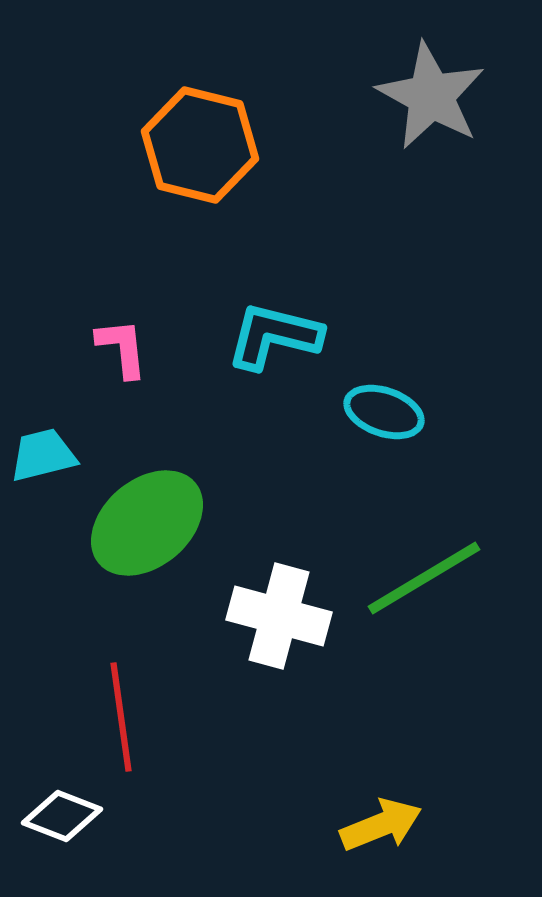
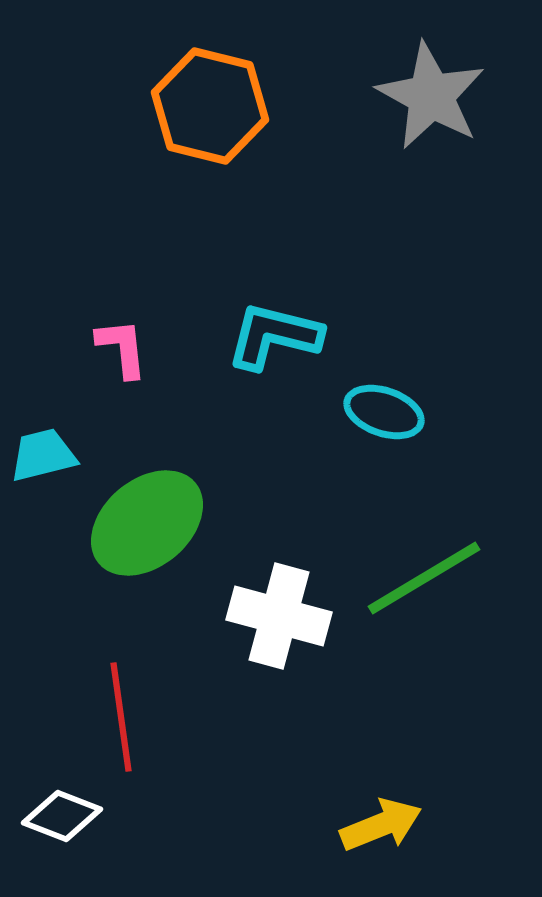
orange hexagon: moved 10 px right, 39 px up
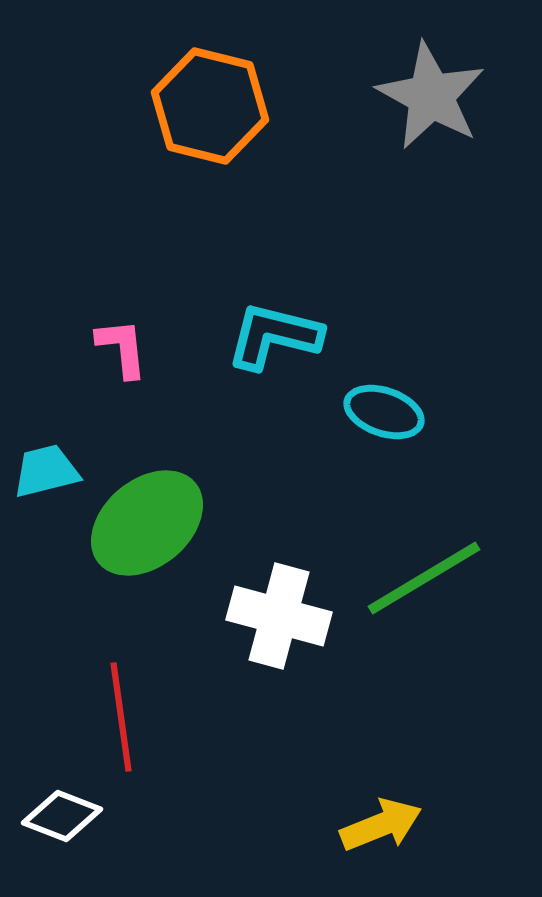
cyan trapezoid: moved 3 px right, 16 px down
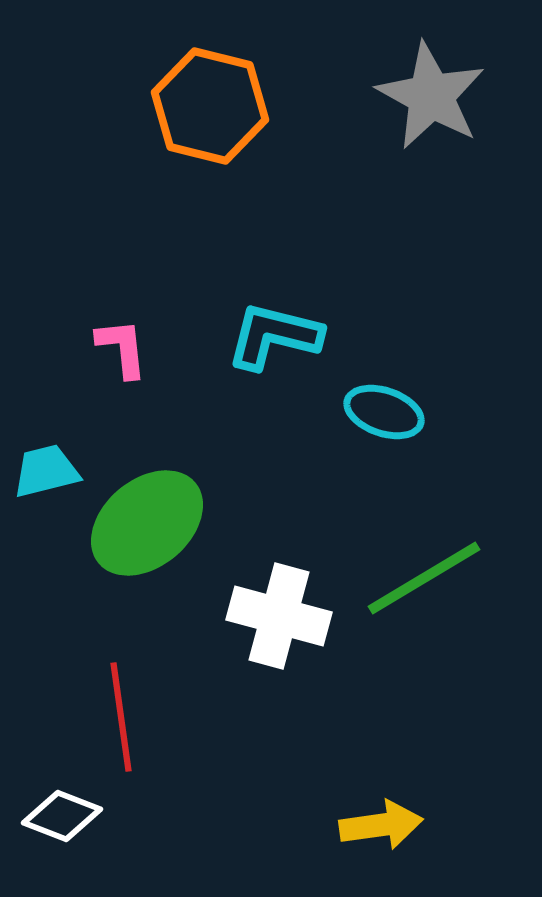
yellow arrow: rotated 14 degrees clockwise
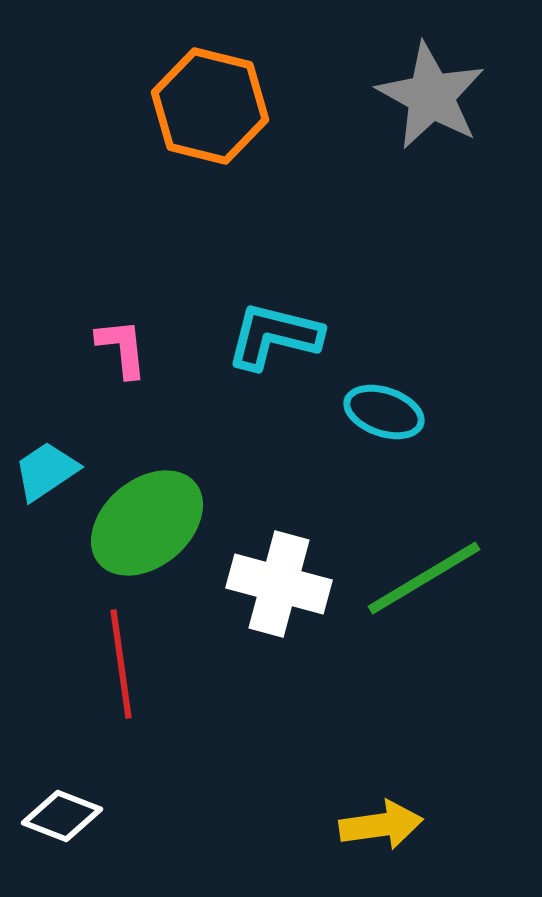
cyan trapezoid: rotated 20 degrees counterclockwise
white cross: moved 32 px up
red line: moved 53 px up
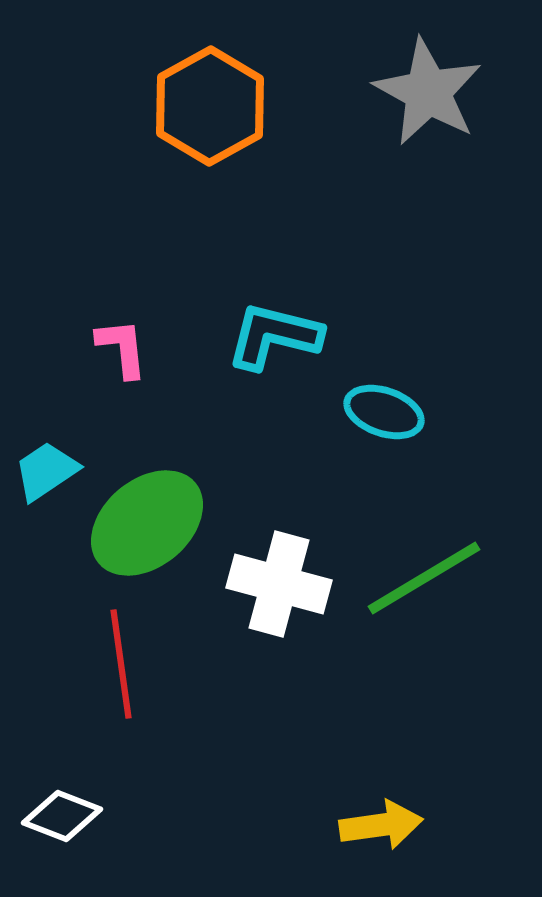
gray star: moved 3 px left, 4 px up
orange hexagon: rotated 17 degrees clockwise
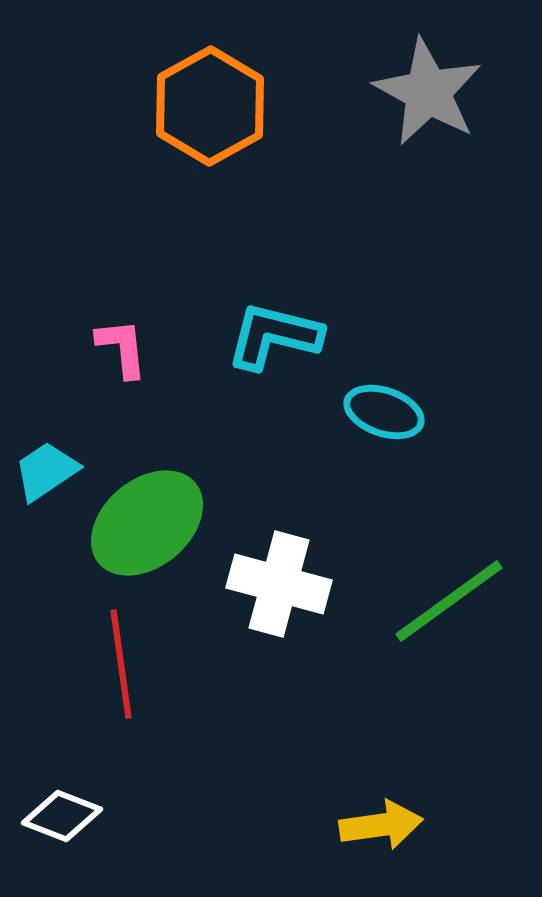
green line: moved 25 px right, 23 px down; rotated 5 degrees counterclockwise
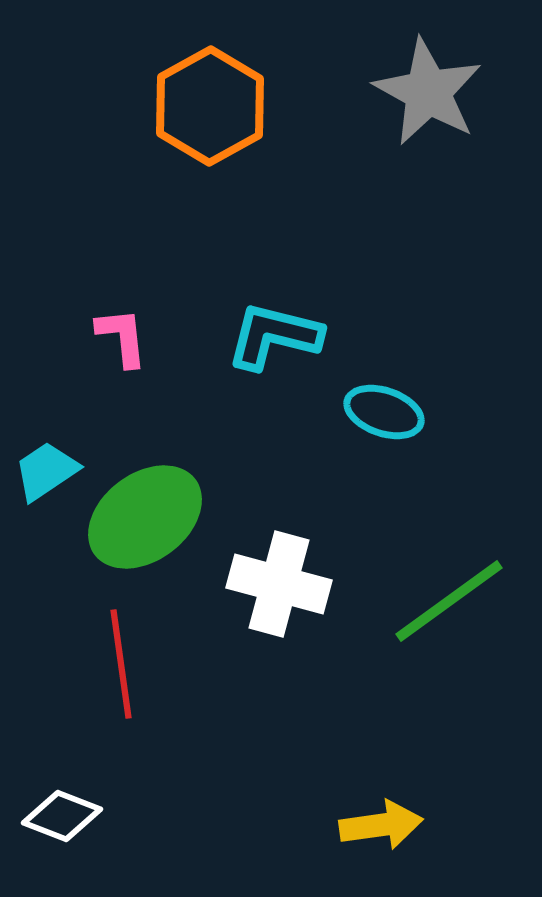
pink L-shape: moved 11 px up
green ellipse: moved 2 px left, 6 px up; rotated 3 degrees clockwise
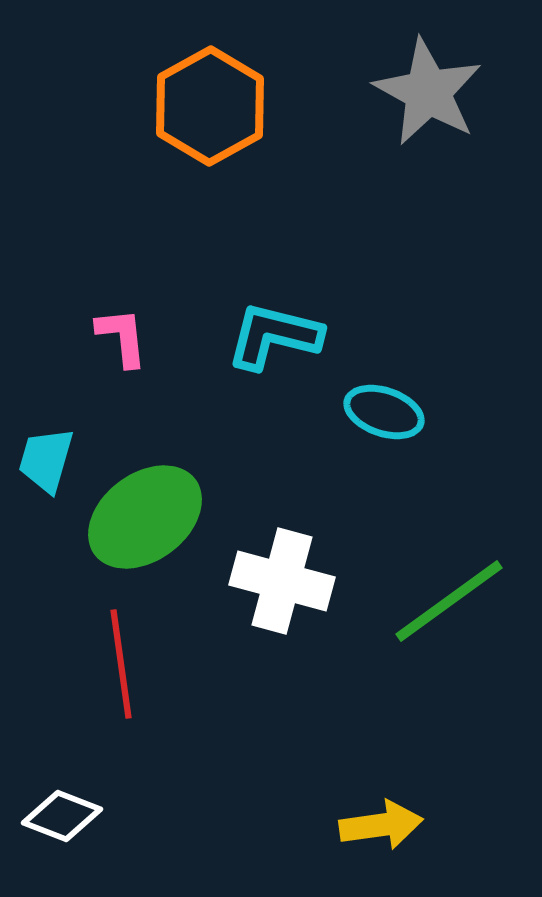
cyan trapezoid: moved 11 px up; rotated 40 degrees counterclockwise
white cross: moved 3 px right, 3 px up
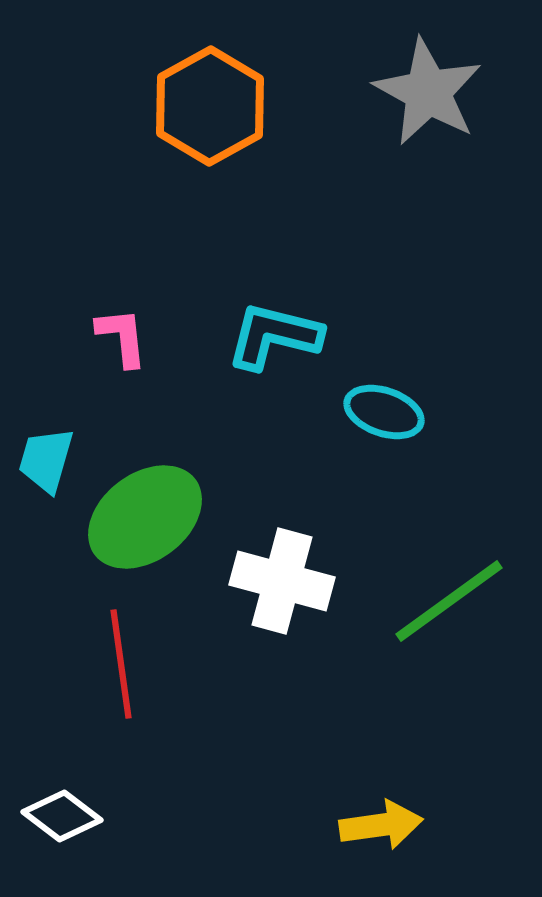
white diamond: rotated 16 degrees clockwise
